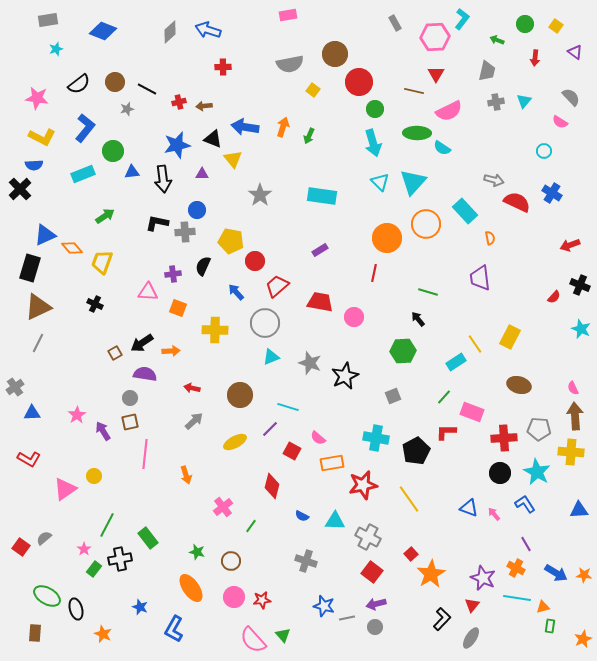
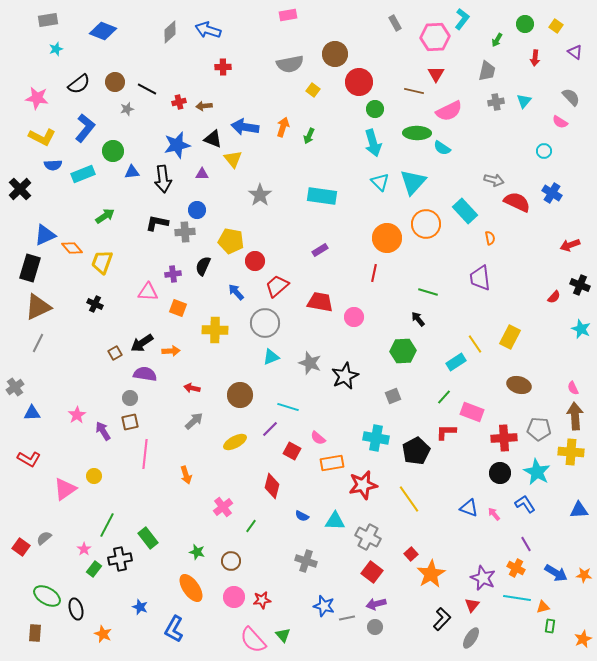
green arrow at (497, 40): rotated 80 degrees counterclockwise
blue semicircle at (34, 165): moved 19 px right
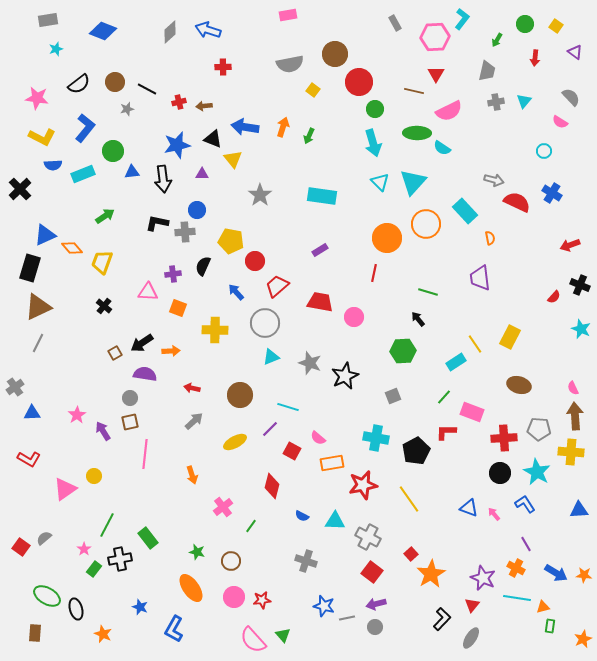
black cross at (95, 304): moved 9 px right, 2 px down; rotated 14 degrees clockwise
orange arrow at (186, 475): moved 6 px right
